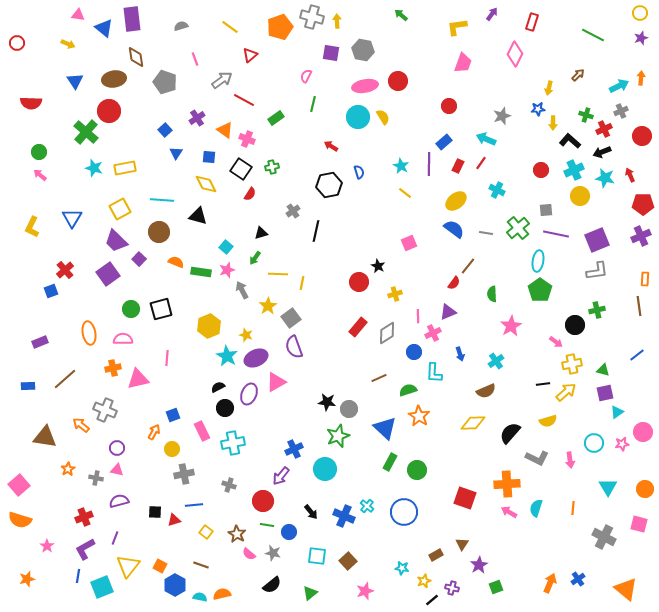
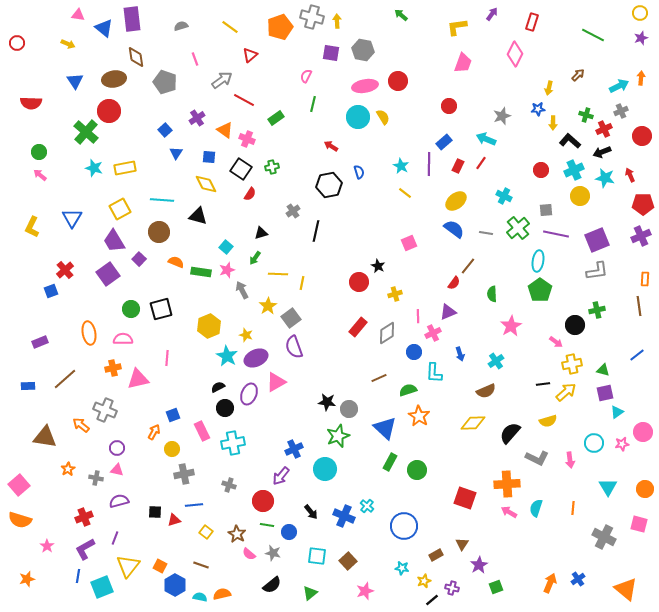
cyan cross at (497, 190): moved 7 px right, 6 px down
purple trapezoid at (116, 241): moved 2 px left; rotated 15 degrees clockwise
blue circle at (404, 512): moved 14 px down
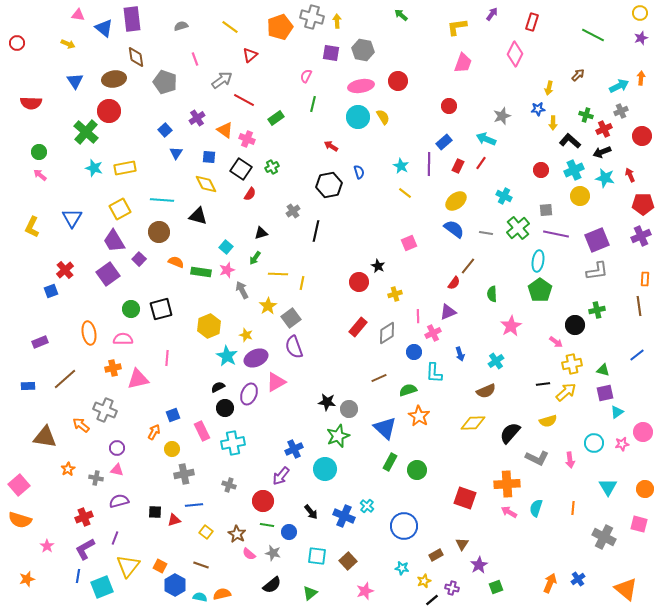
pink ellipse at (365, 86): moved 4 px left
green cross at (272, 167): rotated 16 degrees counterclockwise
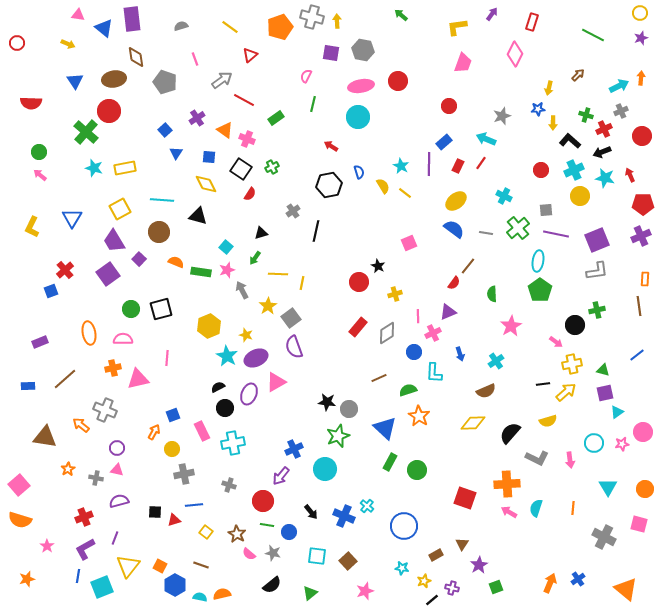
yellow semicircle at (383, 117): moved 69 px down
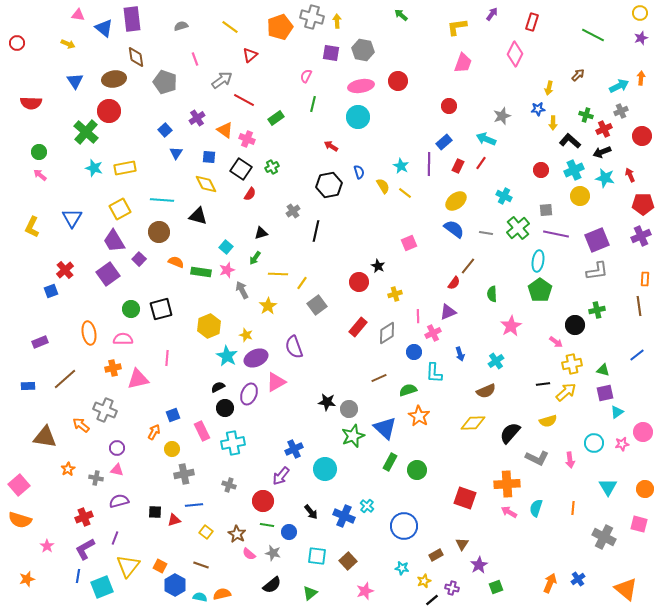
yellow line at (302, 283): rotated 24 degrees clockwise
gray square at (291, 318): moved 26 px right, 13 px up
green star at (338, 436): moved 15 px right
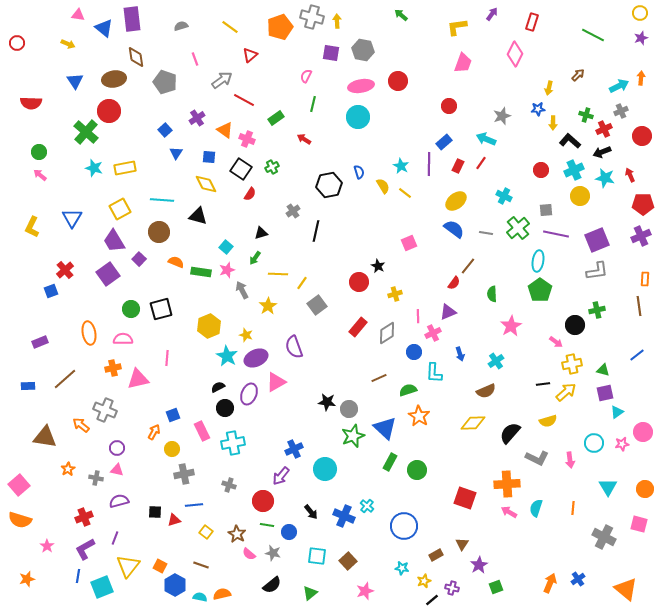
red arrow at (331, 146): moved 27 px left, 7 px up
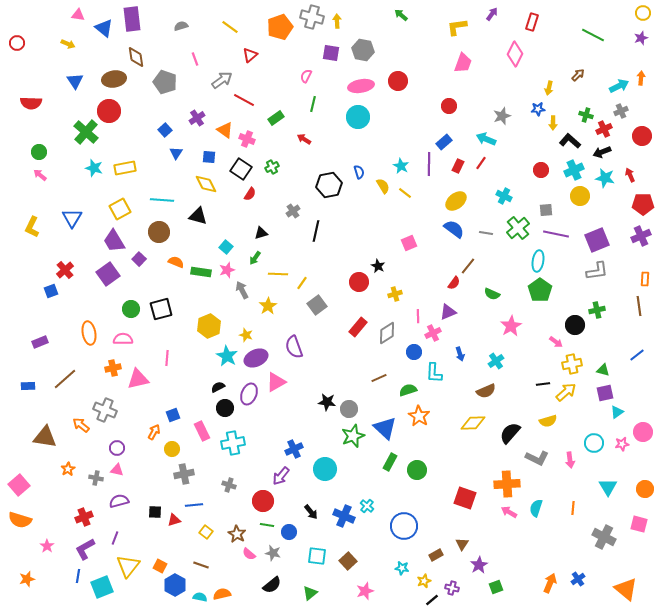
yellow circle at (640, 13): moved 3 px right
green semicircle at (492, 294): rotated 63 degrees counterclockwise
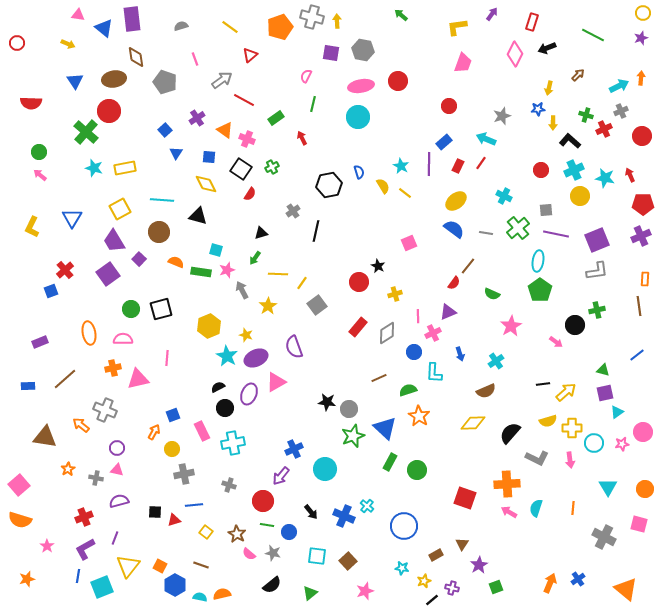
red arrow at (304, 139): moved 2 px left, 1 px up; rotated 32 degrees clockwise
black arrow at (602, 152): moved 55 px left, 104 px up
cyan square at (226, 247): moved 10 px left, 3 px down; rotated 24 degrees counterclockwise
yellow cross at (572, 364): moved 64 px down; rotated 12 degrees clockwise
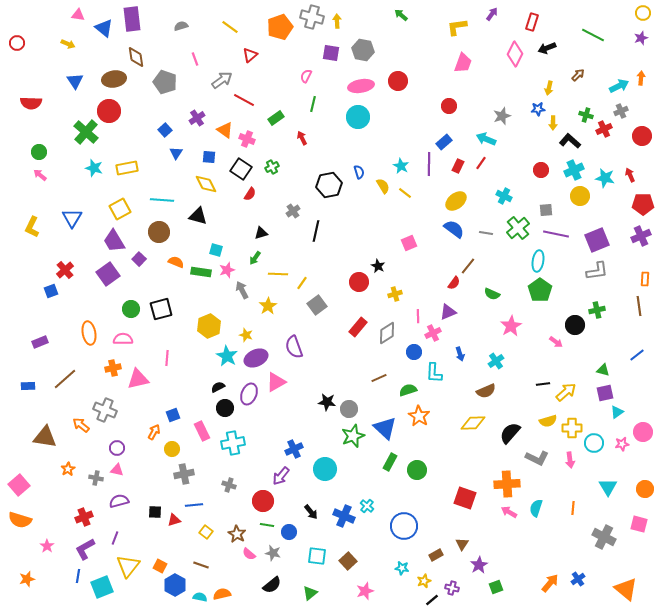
yellow rectangle at (125, 168): moved 2 px right
orange arrow at (550, 583): rotated 18 degrees clockwise
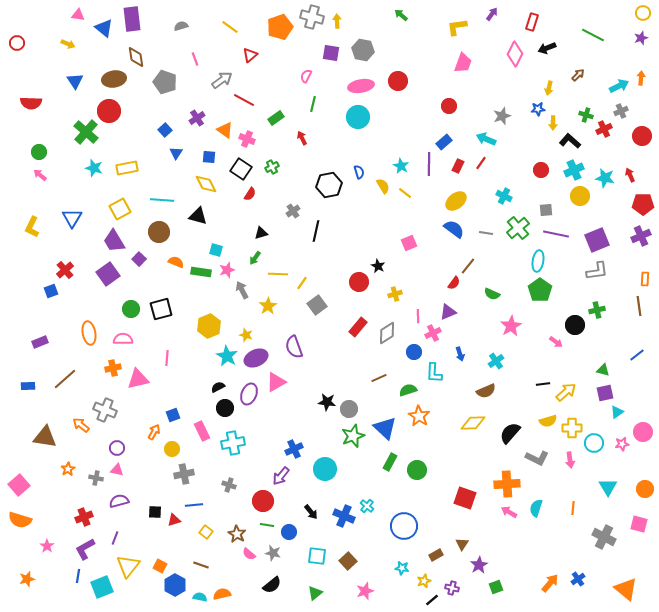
green triangle at (310, 593): moved 5 px right
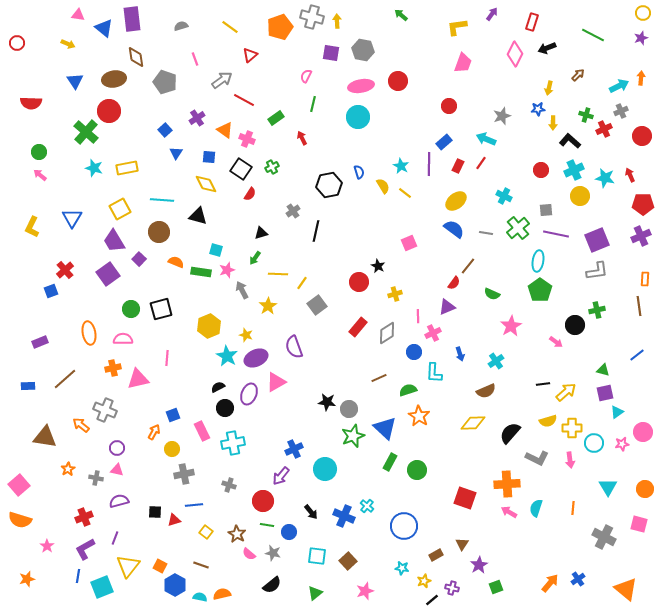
purple triangle at (448, 312): moved 1 px left, 5 px up
